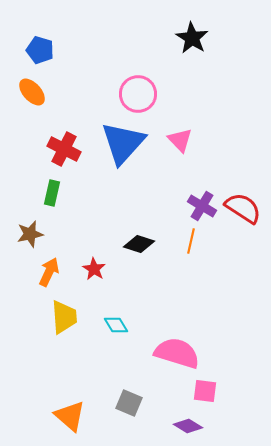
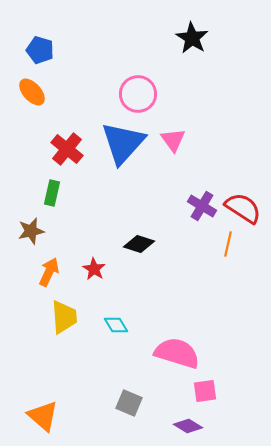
pink triangle: moved 7 px left; rotated 8 degrees clockwise
red cross: moved 3 px right; rotated 12 degrees clockwise
brown star: moved 1 px right, 3 px up
orange line: moved 37 px right, 3 px down
pink square: rotated 15 degrees counterclockwise
orange triangle: moved 27 px left
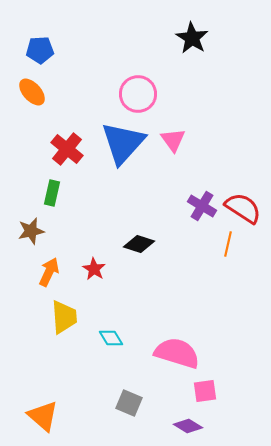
blue pentagon: rotated 20 degrees counterclockwise
cyan diamond: moved 5 px left, 13 px down
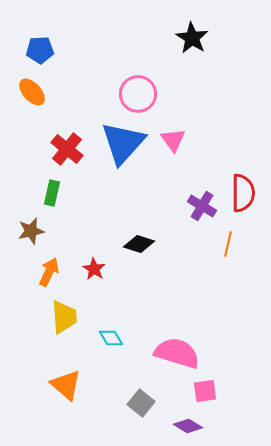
red semicircle: moved 15 px up; rotated 57 degrees clockwise
gray square: moved 12 px right; rotated 16 degrees clockwise
orange triangle: moved 23 px right, 31 px up
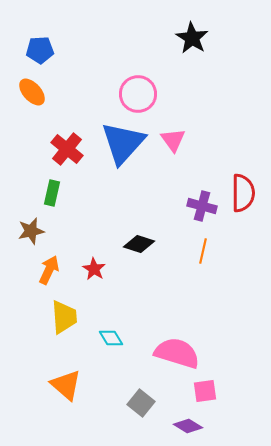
purple cross: rotated 16 degrees counterclockwise
orange line: moved 25 px left, 7 px down
orange arrow: moved 2 px up
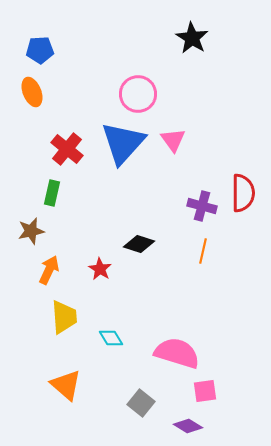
orange ellipse: rotated 20 degrees clockwise
red star: moved 6 px right
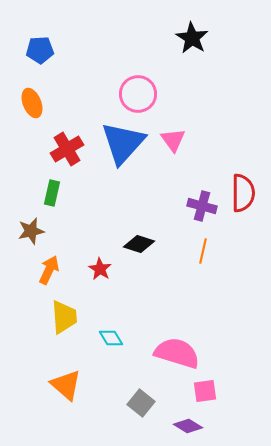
orange ellipse: moved 11 px down
red cross: rotated 20 degrees clockwise
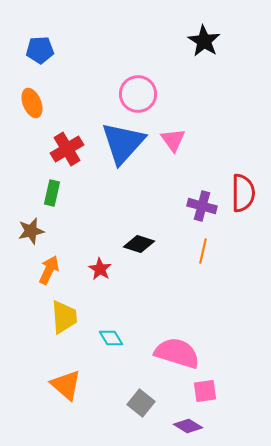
black star: moved 12 px right, 3 px down
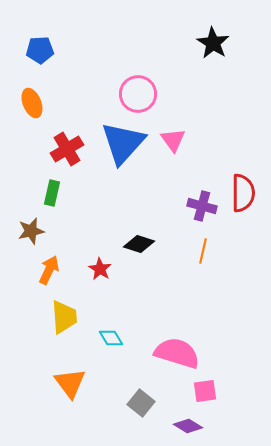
black star: moved 9 px right, 2 px down
orange triangle: moved 4 px right, 2 px up; rotated 12 degrees clockwise
